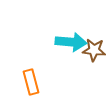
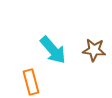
cyan arrow: moved 18 px left, 8 px down; rotated 44 degrees clockwise
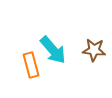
orange rectangle: moved 17 px up
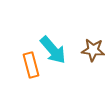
brown star: moved 1 px left
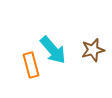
brown star: rotated 20 degrees counterclockwise
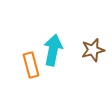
cyan arrow: rotated 128 degrees counterclockwise
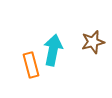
brown star: moved 8 px up
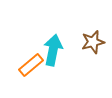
orange rectangle: rotated 65 degrees clockwise
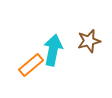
brown star: moved 4 px left, 1 px up
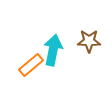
brown star: rotated 15 degrees clockwise
